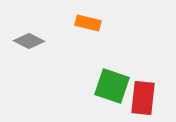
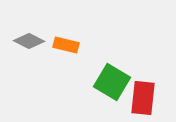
orange rectangle: moved 22 px left, 22 px down
green square: moved 4 px up; rotated 12 degrees clockwise
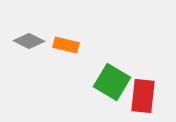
red rectangle: moved 2 px up
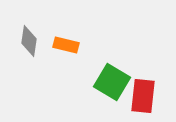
gray diamond: rotated 72 degrees clockwise
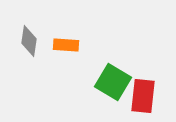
orange rectangle: rotated 10 degrees counterclockwise
green square: moved 1 px right
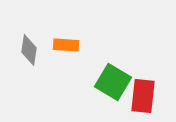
gray diamond: moved 9 px down
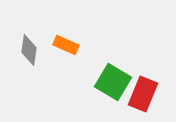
orange rectangle: rotated 20 degrees clockwise
red rectangle: moved 2 px up; rotated 16 degrees clockwise
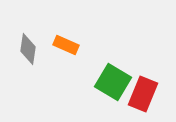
gray diamond: moved 1 px left, 1 px up
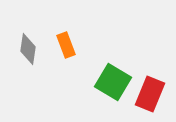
orange rectangle: rotated 45 degrees clockwise
red rectangle: moved 7 px right
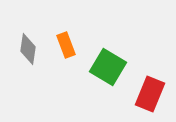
green square: moved 5 px left, 15 px up
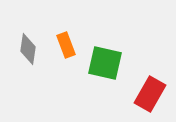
green square: moved 3 px left, 4 px up; rotated 18 degrees counterclockwise
red rectangle: rotated 8 degrees clockwise
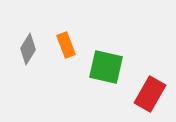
gray diamond: rotated 24 degrees clockwise
green square: moved 1 px right, 4 px down
